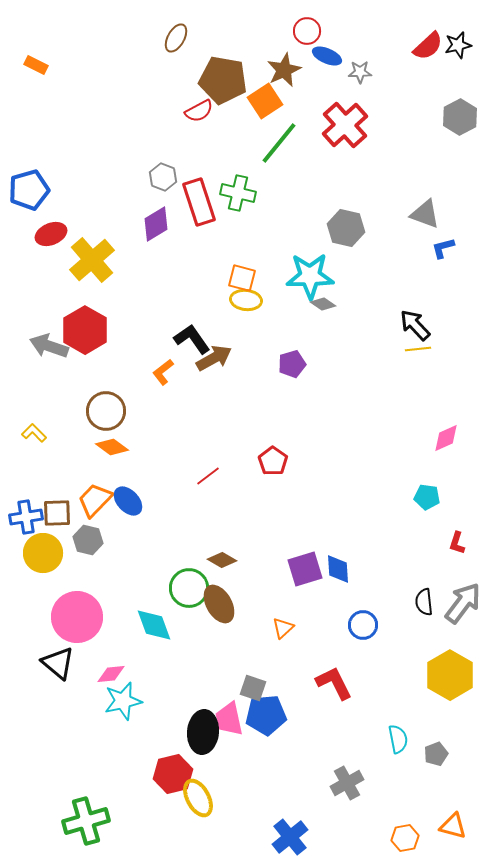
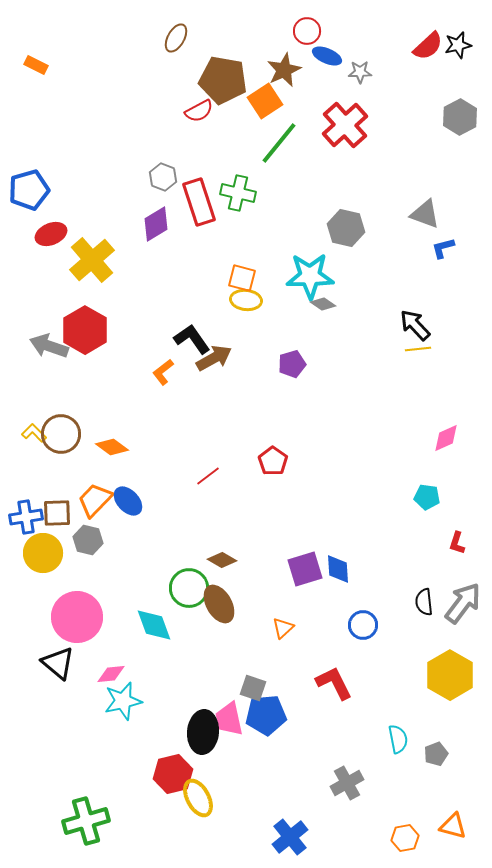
brown circle at (106, 411): moved 45 px left, 23 px down
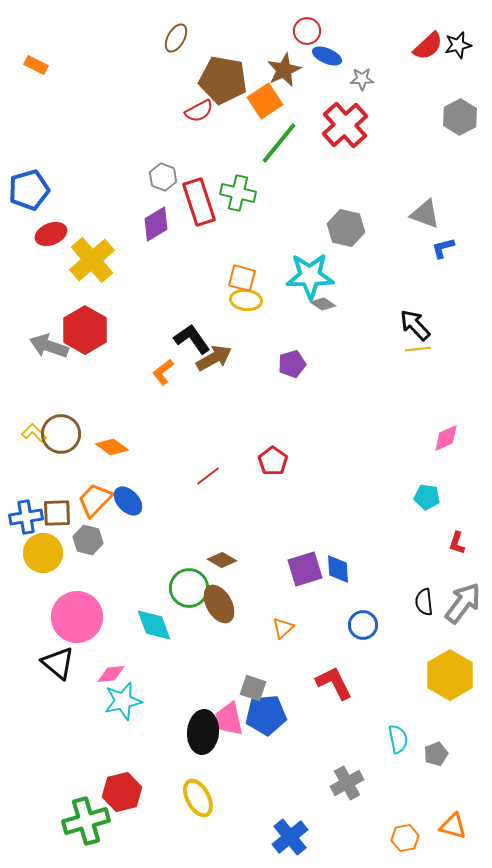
gray star at (360, 72): moved 2 px right, 7 px down
red hexagon at (173, 774): moved 51 px left, 18 px down
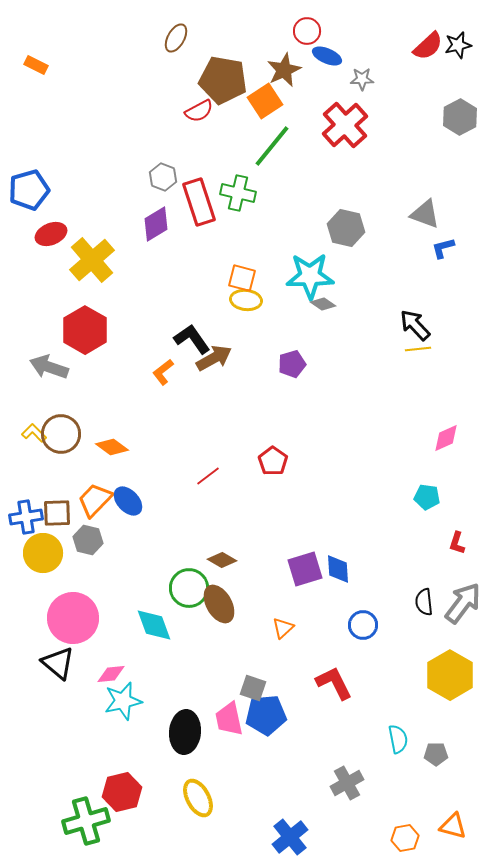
green line at (279, 143): moved 7 px left, 3 px down
gray arrow at (49, 346): moved 21 px down
pink circle at (77, 617): moved 4 px left, 1 px down
black ellipse at (203, 732): moved 18 px left
gray pentagon at (436, 754): rotated 20 degrees clockwise
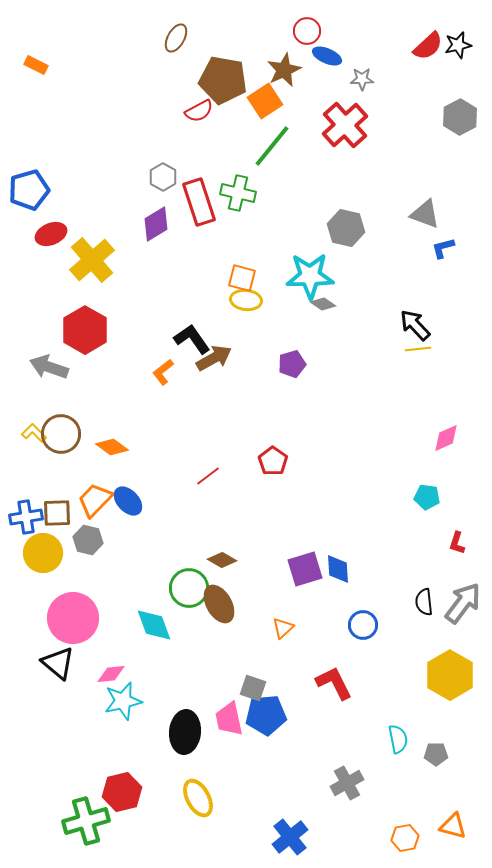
gray hexagon at (163, 177): rotated 8 degrees clockwise
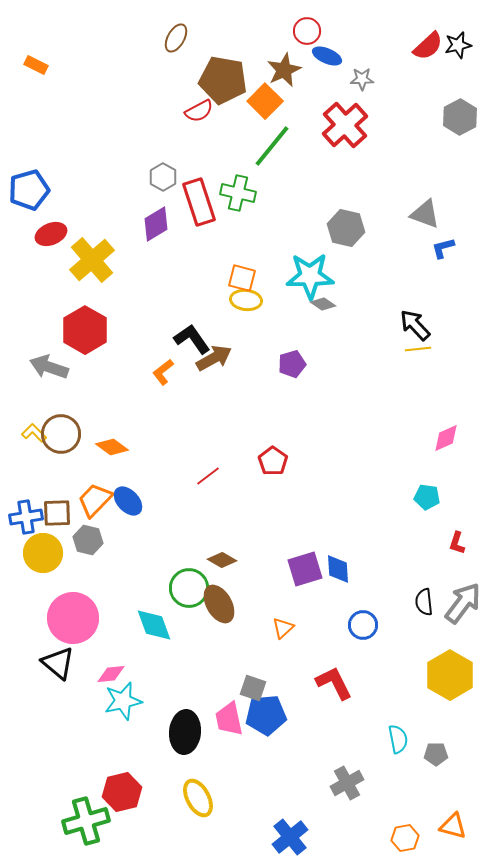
orange square at (265, 101): rotated 12 degrees counterclockwise
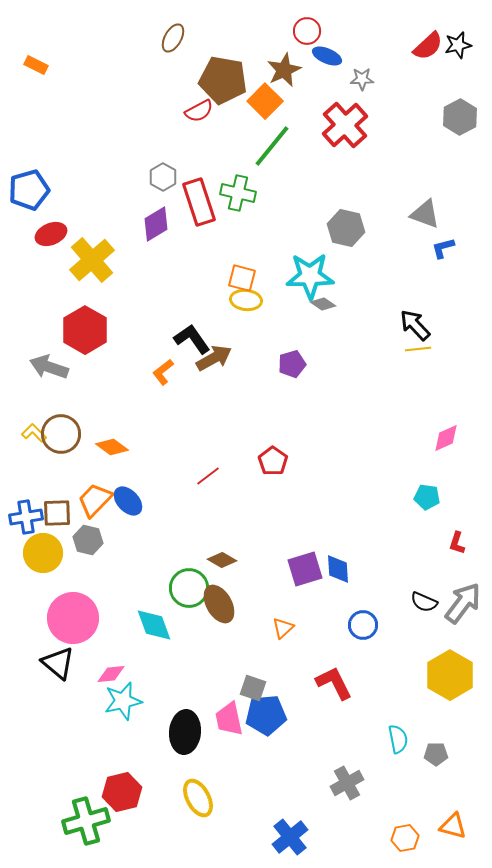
brown ellipse at (176, 38): moved 3 px left
black semicircle at (424, 602): rotated 60 degrees counterclockwise
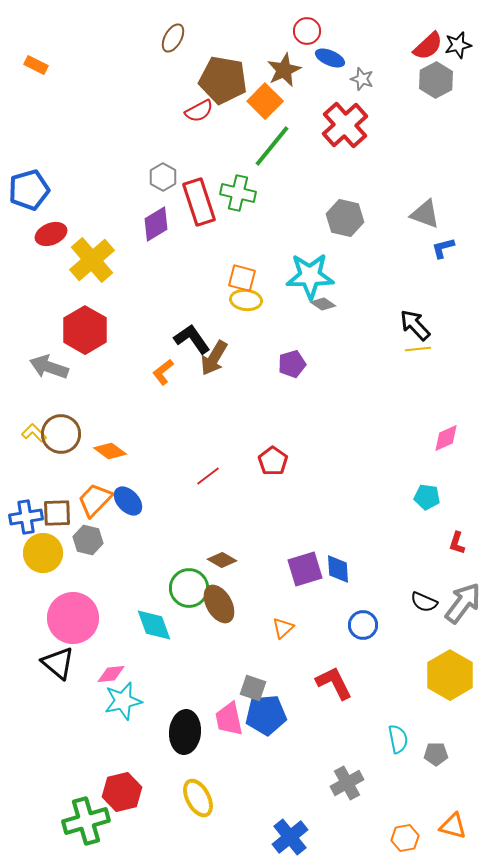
blue ellipse at (327, 56): moved 3 px right, 2 px down
gray star at (362, 79): rotated 20 degrees clockwise
gray hexagon at (460, 117): moved 24 px left, 37 px up
gray hexagon at (346, 228): moved 1 px left, 10 px up
brown arrow at (214, 358): rotated 150 degrees clockwise
orange diamond at (112, 447): moved 2 px left, 4 px down
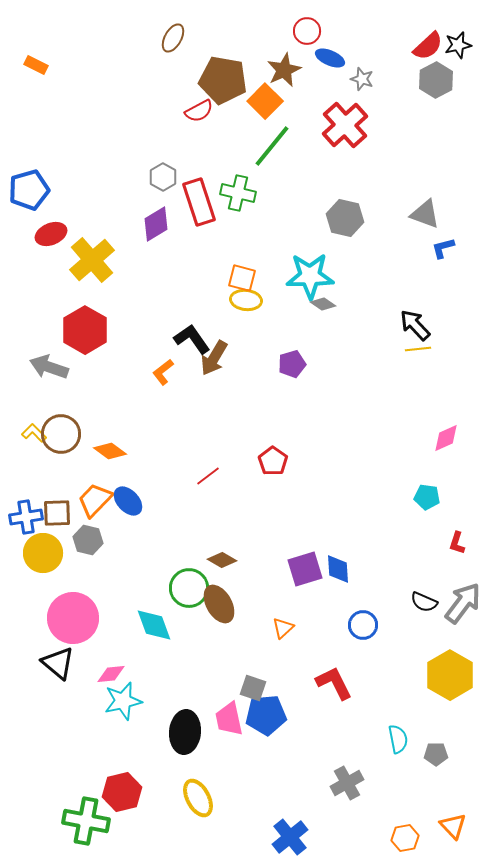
green cross at (86, 821): rotated 27 degrees clockwise
orange triangle at (453, 826): rotated 32 degrees clockwise
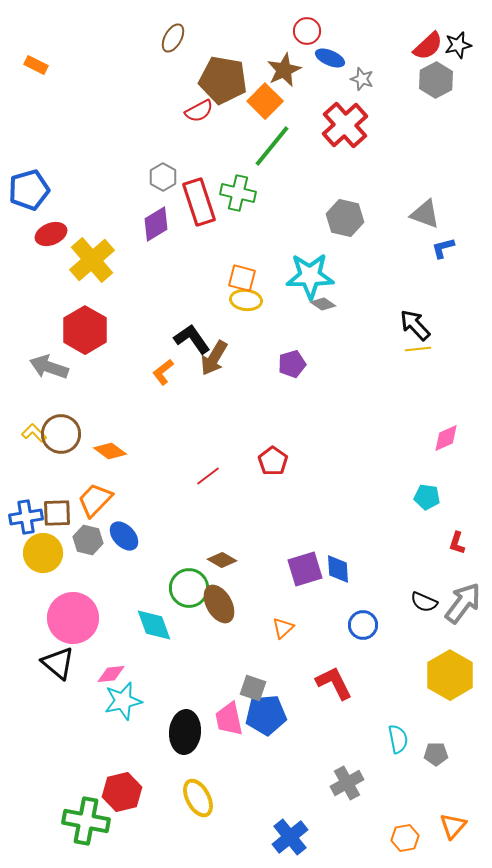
blue ellipse at (128, 501): moved 4 px left, 35 px down
orange triangle at (453, 826): rotated 24 degrees clockwise
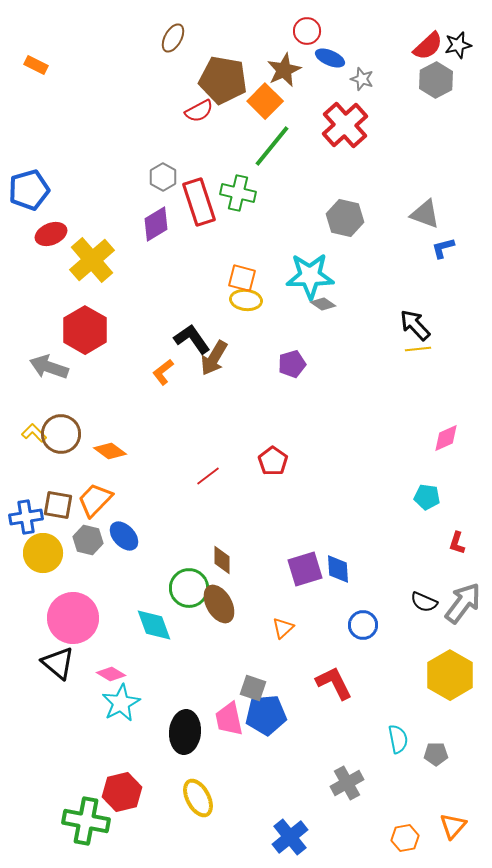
brown square at (57, 513): moved 1 px right, 8 px up; rotated 12 degrees clockwise
brown diamond at (222, 560): rotated 60 degrees clockwise
pink diamond at (111, 674): rotated 36 degrees clockwise
cyan star at (123, 701): moved 2 px left, 2 px down; rotated 15 degrees counterclockwise
